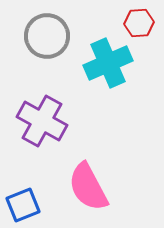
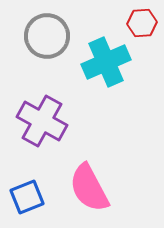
red hexagon: moved 3 px right
cyan cross: moved 2 px left, 1 px up
pink semicircle: moved 1 px right, 1 px down
blue square: moved 4 px right, 8 px up
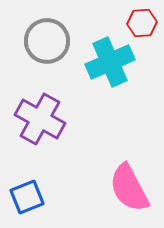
gray circle: moved 5 px down
cyan cross: moved 4 px right
purple cross: moved 2 px left, 2 px up
pink semicircle: moved 40 px right
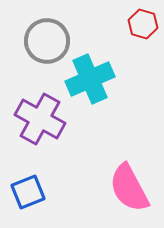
red hexagon: moved 1 px right, 1 px down; rotated 20 degrees clockwise
cyan cross: moved 20 px left, 17 px down
blue square: moved 1 px right, 5 px up
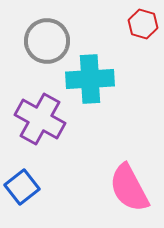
cyan cross: rotated 21 degrees clockwise
blue square: moved 6 px left, 5 px up; rotated 16 degrees counterclockwise
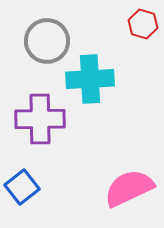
purple cross: rotated 30 degrees counterclockwise
pink semicircle: rotated 93 degrees clockwise
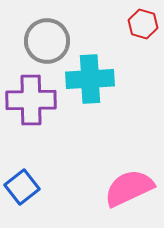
purple cross: moved 9 px left, 19 px up
